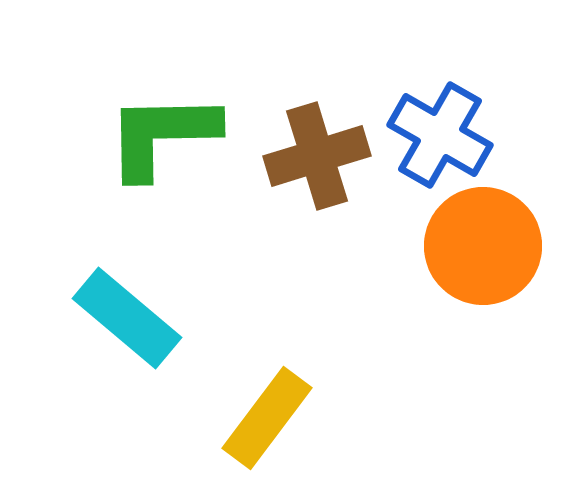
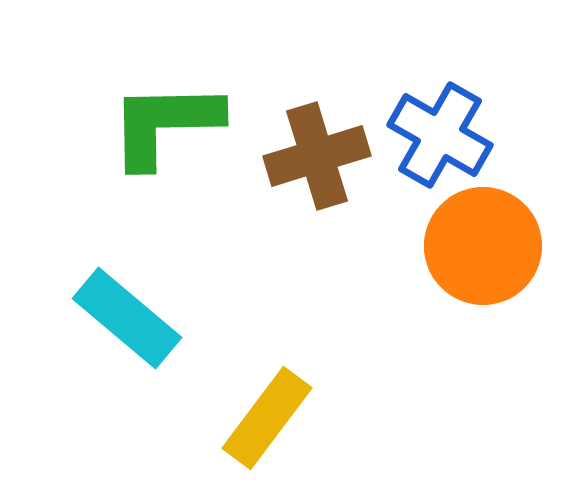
green L-shape: moved 3 px right, 11 px up
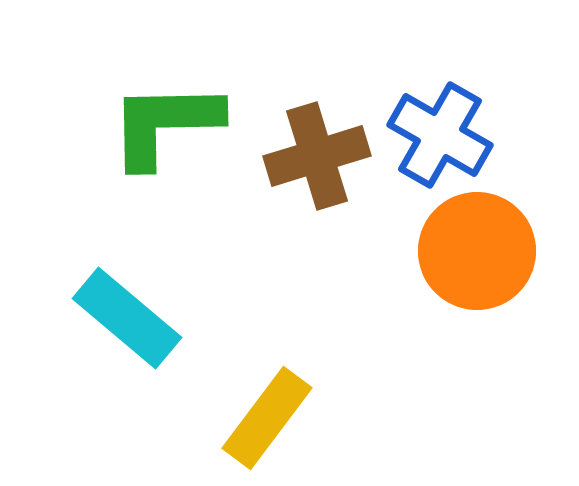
orange circle: moved 6 px left, 5 px down
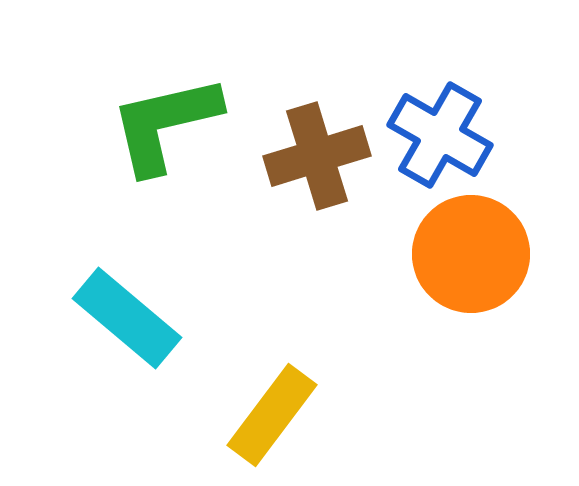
green L-shape: rotated 12 degrees counterclockwise
orange circle: moved 6 px left, 3 px down
yellow rectangle: moved 5 px right, 3 px up
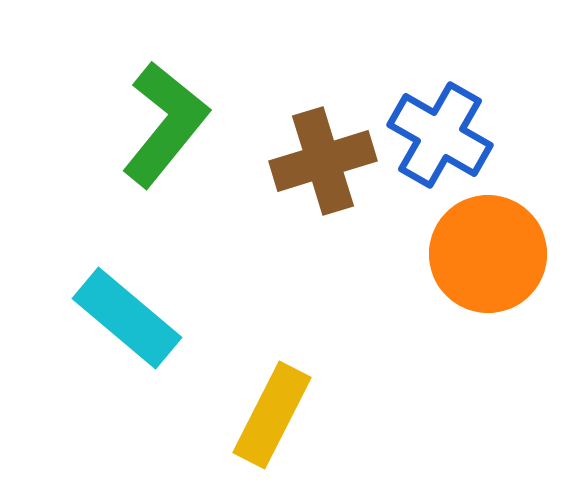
green L-shape: rotated 142 degrees clockwise
brown cross: moved 6 px right, 5 px down
orange circle: moved 17 px right
yellow rectangle: rotated 10 degrees counterclockwise
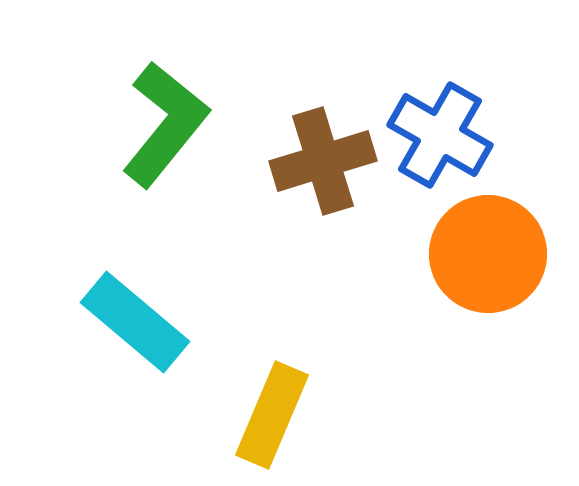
cyan rectangle: moved 8 px right, 4 px down
yellow rectangle: rotated 4 degrees counterclockwise
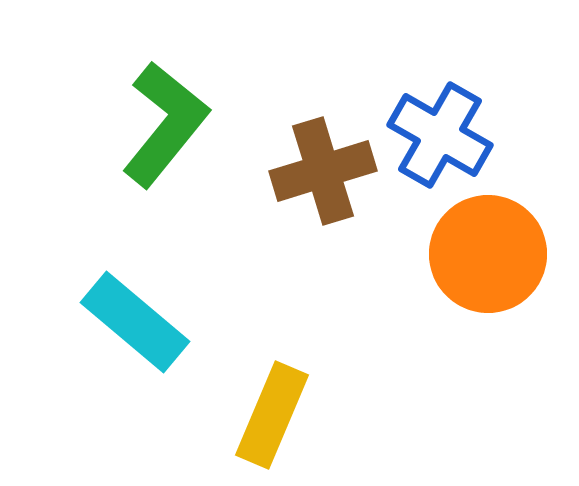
brown cross: moved 10 px down
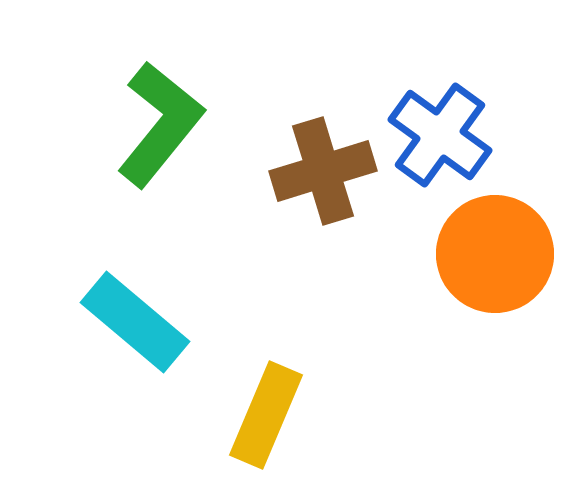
green L-shape: moved 5 px left
blue cross: rotated 6 degrees clockwise
orange circle: moved 7 px right
yellow rectangle: moved 6 px left
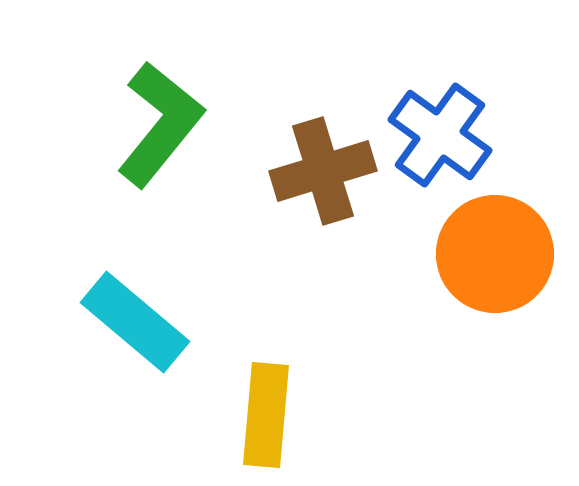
yellow rectangle: rotated 18 degrees counterclockwise
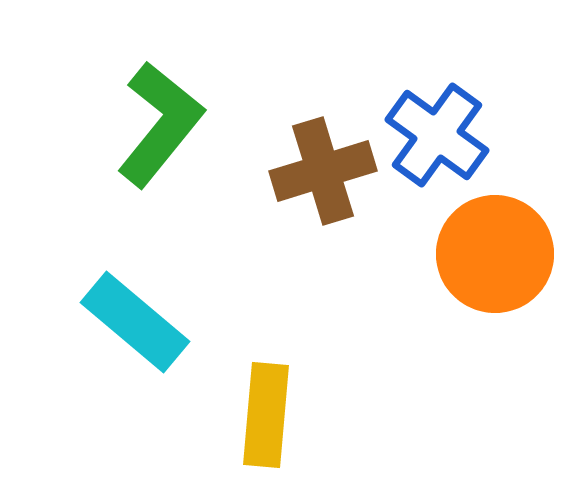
blue cross: moved 3 px left
